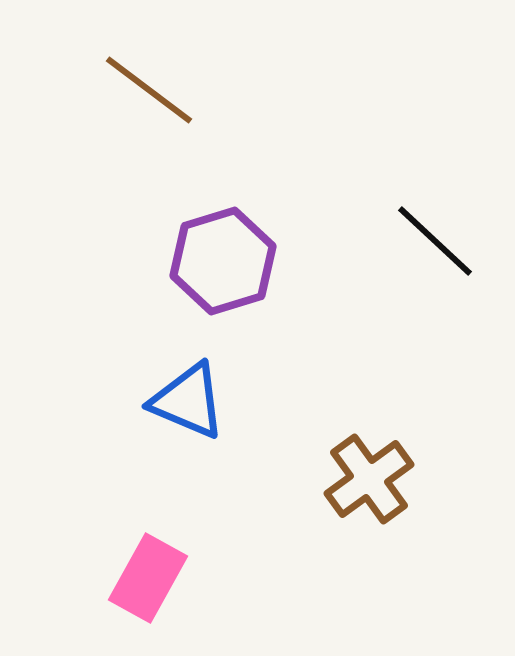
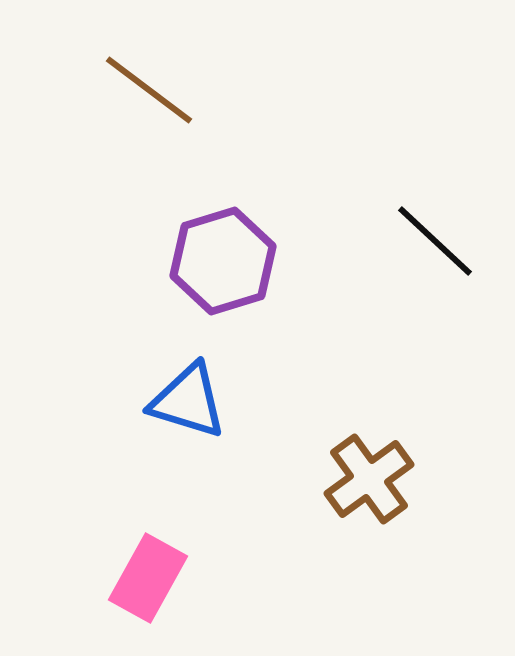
blue triangle: rotated 6 degrees counterclockwise
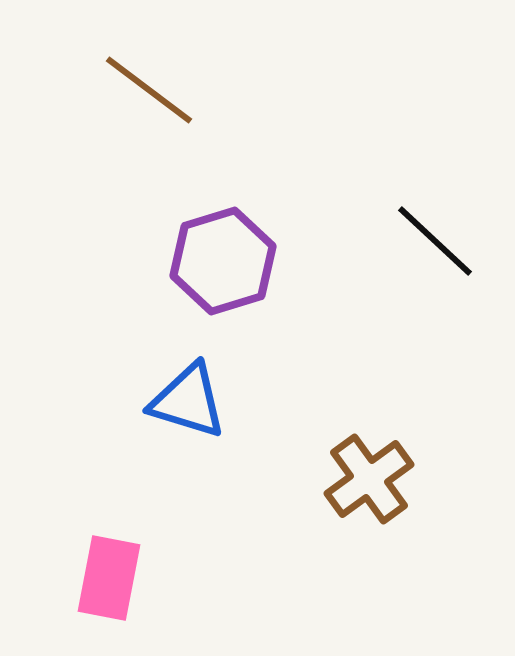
pink rectangle: moved 39 px left; rotated 18 degrees counterclockwise
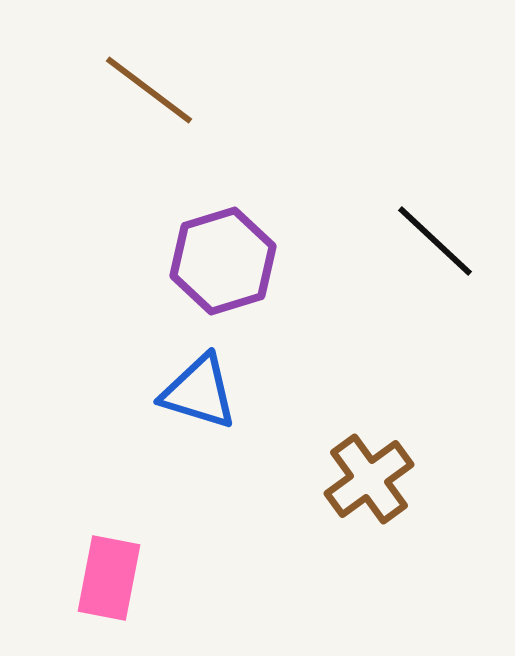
blue triangle: moved 11 px right, 9 px up
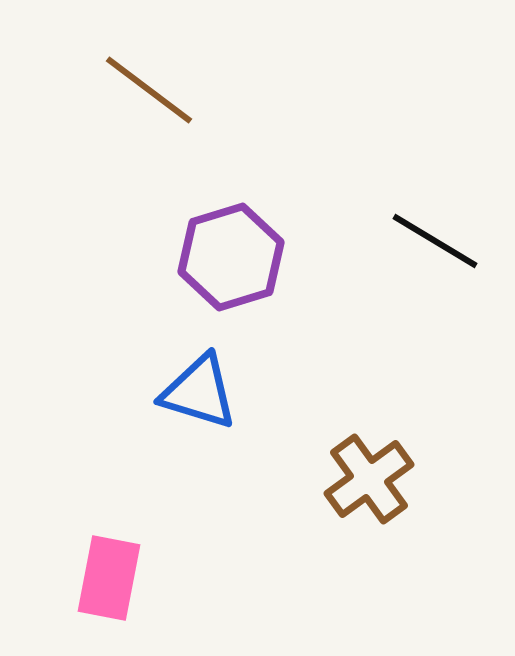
black line: rotated 12 degrees counterclockwise
purple hexagon: moved 8 px right, 4 px up
